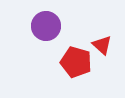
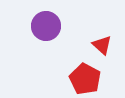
red pentagon: moved 9 px right, 17 px down; rotated 12 degrees clockwise
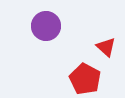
red triangle: moved 4 px right, 2 px down
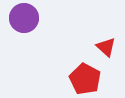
purple circle: moved 22 px left, 8 px up
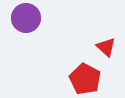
purple circle: moved 2 px right
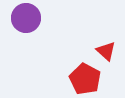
red triangle: moved 4 px down
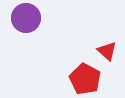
red triangle: moved 1 px right
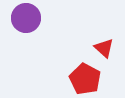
red triangle: moved 3 px left, 3 px up
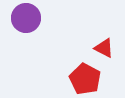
red triangle: rotated 15 degrees counterclockwise
